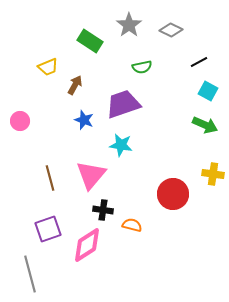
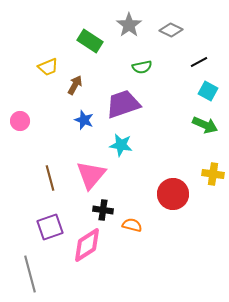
purple square: moved 2 px right, 2 px up
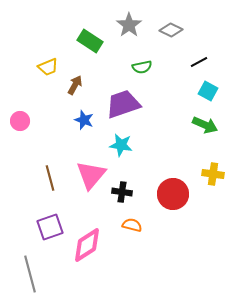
black cross: moved 19 px right, 18 px up
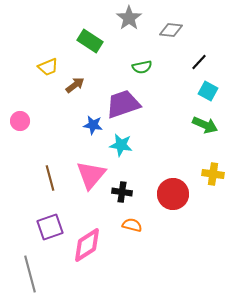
gray star: moved 7 px up
gray diamond: rotated 20 degrees counterclockwise
black line: rotated 18 degrees counterclockwise
brown arrow: rotated 24 degrees clockwise
blue star: moved 9 px right, 5 px down; rotated 12 degrees counterclockwise
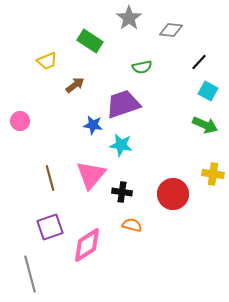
yellow trapezoid: moved 1 px left, 6 px up
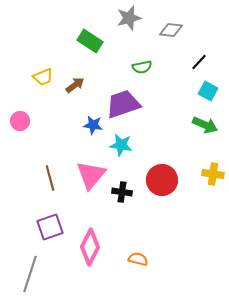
gray star: rotated 20 degrees clockwise
yellow trapezoid: moved 4 px left, 16 px down
red circle: moved 11 px left, 14 px up
orange semicircle: moved 6 px right, 34 px down
pink diamond: moved 3 px right, 2 px down; rotated 30 degrees counterclockwise
gray line: rotated 33 degrees clockwise
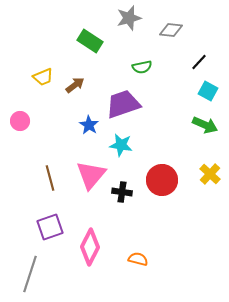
blue star: moved 4 px left; rotated 24 degrees clockwise
yellow cross: moved 3 px left; rotated 35 degrees clockwise
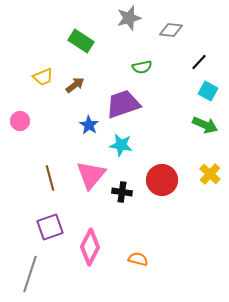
green rectangle: moved 9 px left
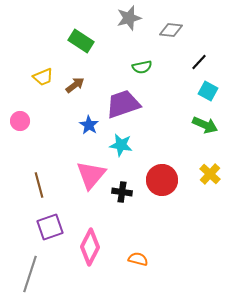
brown line: moved 11 px left, 7 px down
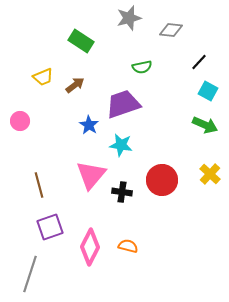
orange semicircle: moved 10 px left, 13 px up
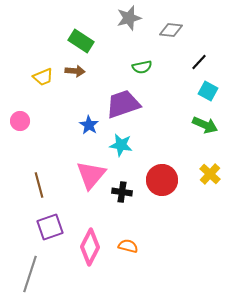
brown arrow: moved 14 px up; rotated 42 degrees clockwise
